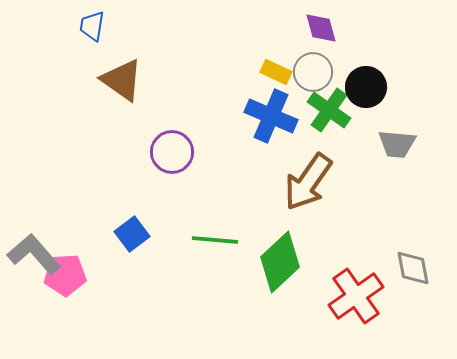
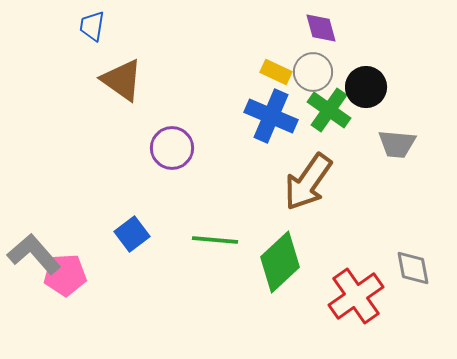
purple circle: moved 4 px up
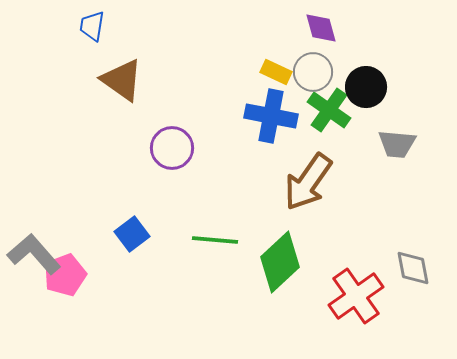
blue cross: rotated 12 degrees counterclockwise
pink pentagon: rotated 18 degrees counterclockwise
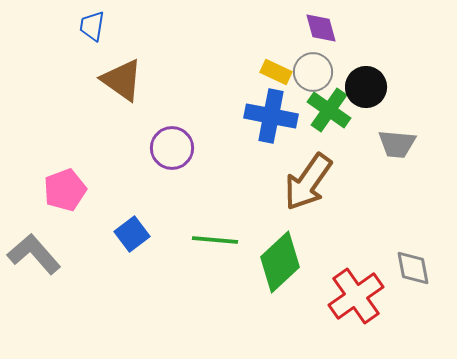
pink pentagon: moved 85 px up
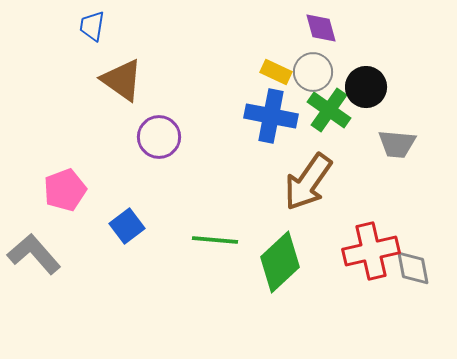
purple circle: moved 13 px left, 11 px up
blue square: moved 5 px left, 8 px up
red cross: moved 15 px right, 45 px up; rotated 22 degrees clockwise
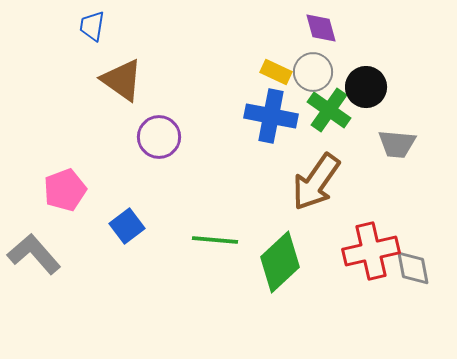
brown arrow: moved 8 px right
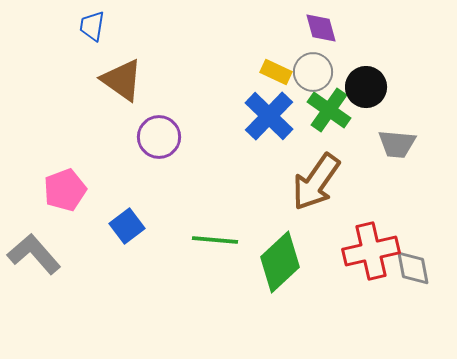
blue cross: moved 2 px left; rotated 33 degrees clockwise
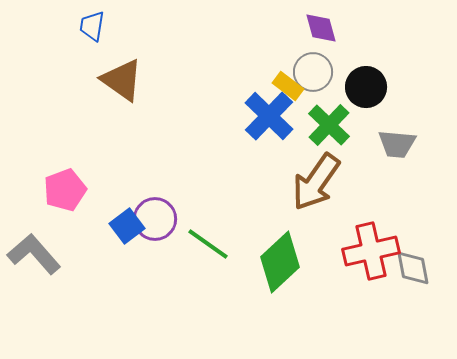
yellow rectangle: moved 12 px right, 14 px down; rotated 12 degrees clockwise
green cross: moved 15 px down; rotated 9 degrees clockwise
purple circle: moved 4 px left, 82 px down
green line: moved 7 px left, 4 px down; rotated 30 degrees clockwise
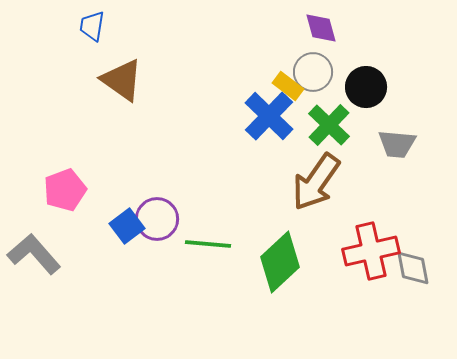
purple circle: moved 2 px right
green line: rotated 30 degrees counterclockwise
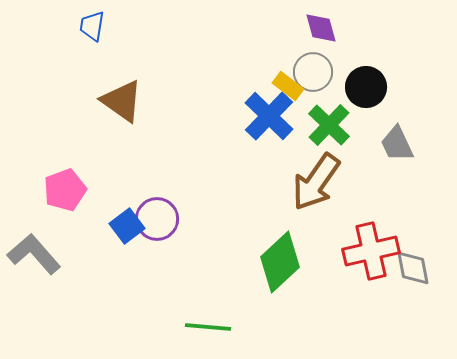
brown triangle: moved 21 px down
gray trapezoid: rotated 60 degrees clockwise
green line: moved 83 px down
